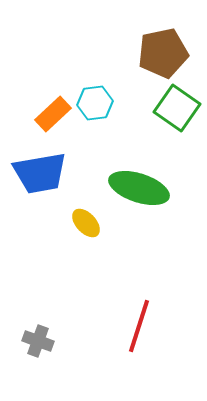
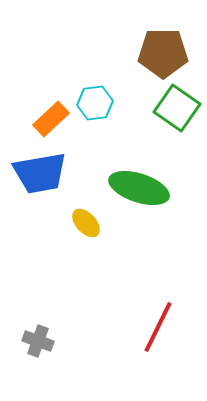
brown pentagon: rotated 12 degrees clockwise
orange rectangle: moved 2 px left, 5 px down
red line: moved 19 px right, 1 px down; rotated 8 degrees clockwise
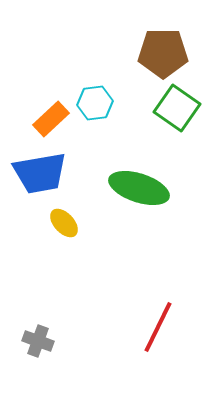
yellow ellipse: moved 22 px left
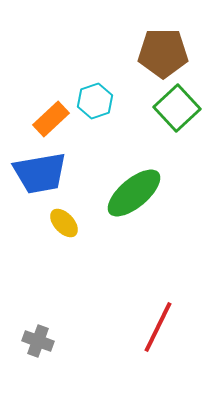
cyan hexagon: moved 2 px up; rotated 12 degrees counterclockwise
green square: rotated 12 degrees clockwise
green ellipse: moved 5 px left, 5 px down; rotated 58 degrees counterclockwise
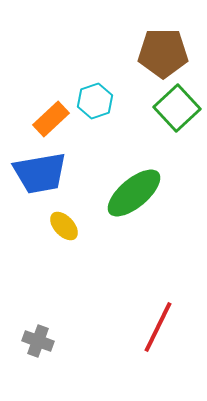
yellow ellipse: moved 3 px down
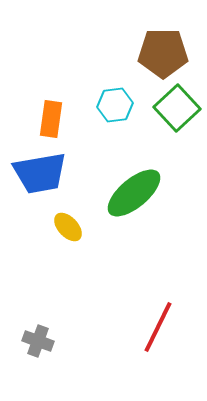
cyan hexagon: moved 20 px right, 4 px down; rotated 12 degrees clockwise
orange rectangle: rotated 39 degrees counterclockwise
yellow ellipse: moved 4 px right, 1 px down
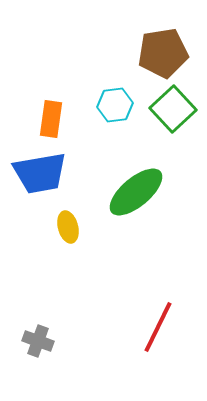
brown pentagon: rotated 9 degrees counterclockwise
green square: moved 4 px left, 1 px down
green ellipse: moved 2 px right, 1 px up
yellow ellipse: rotated 28 degrees clockwise
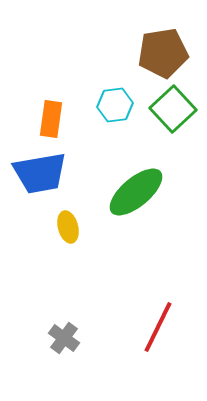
gray cross: moved 26 px right, 3 px up; rotated 16 degrees clockwise
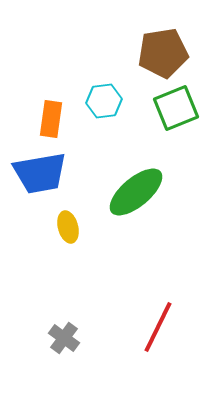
cyan hexagon: moved 11 px left, 4 px up
green square: moved 3 px right, 1 px up; rotated 21 degrees clockwise
